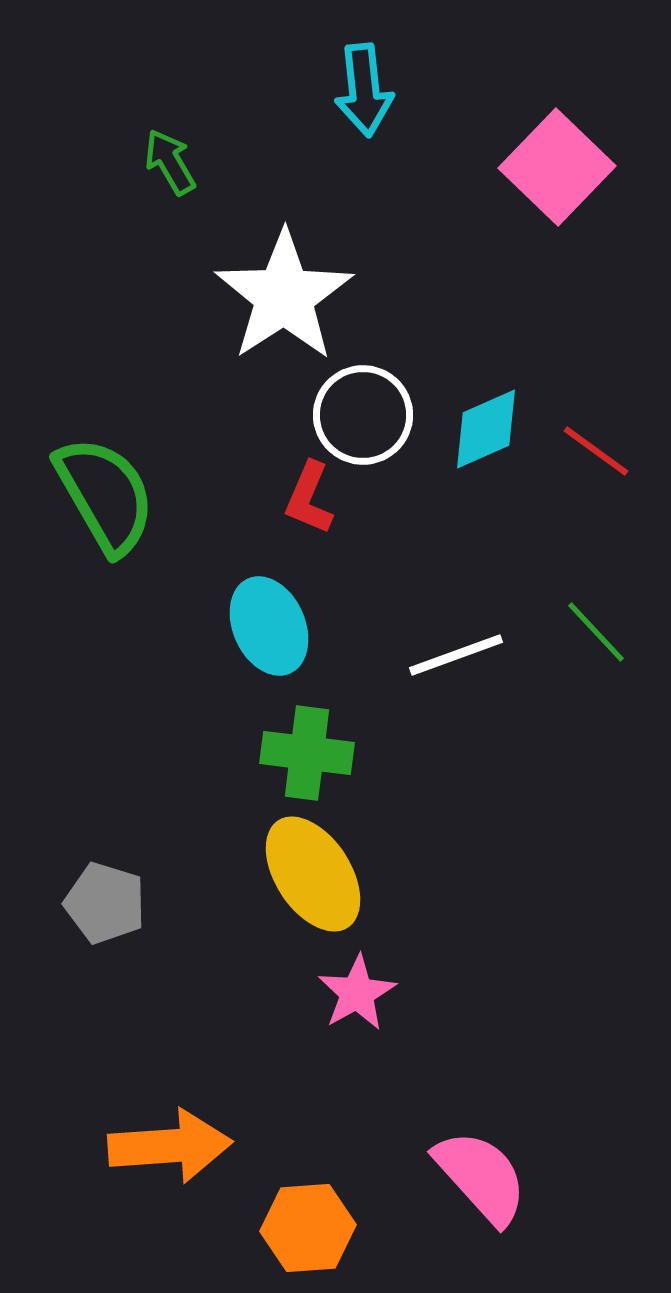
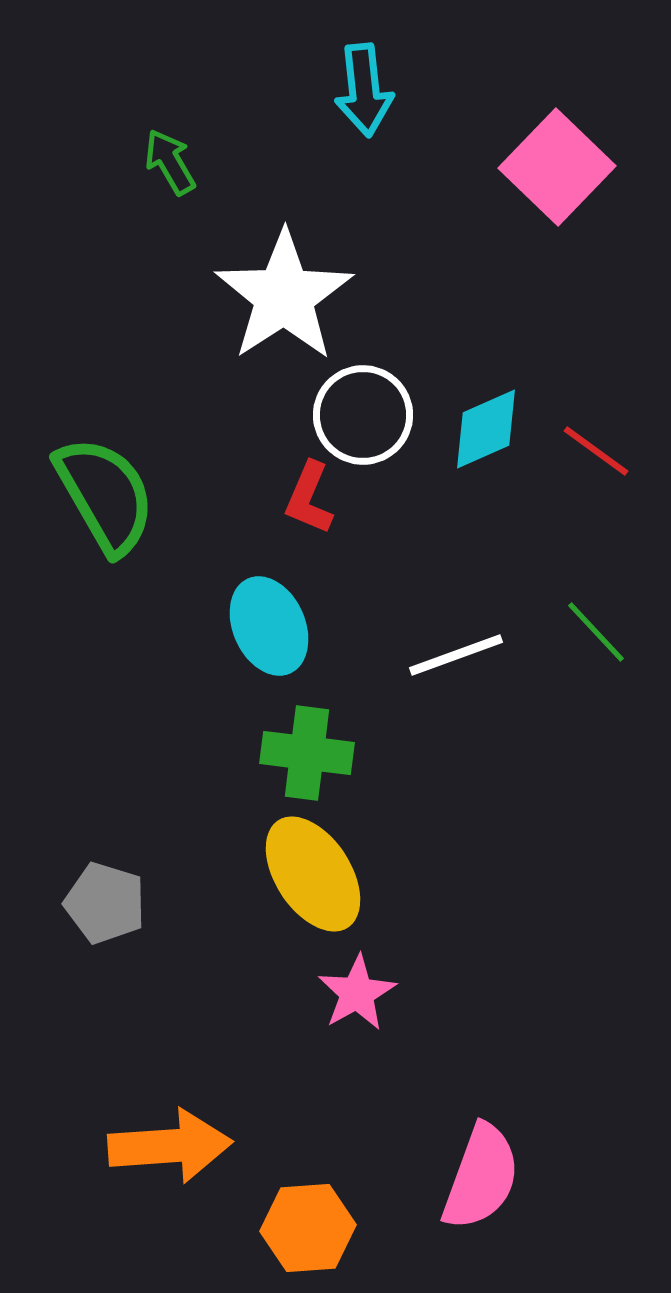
pink semicircle: rotated 62 degrees clockwise
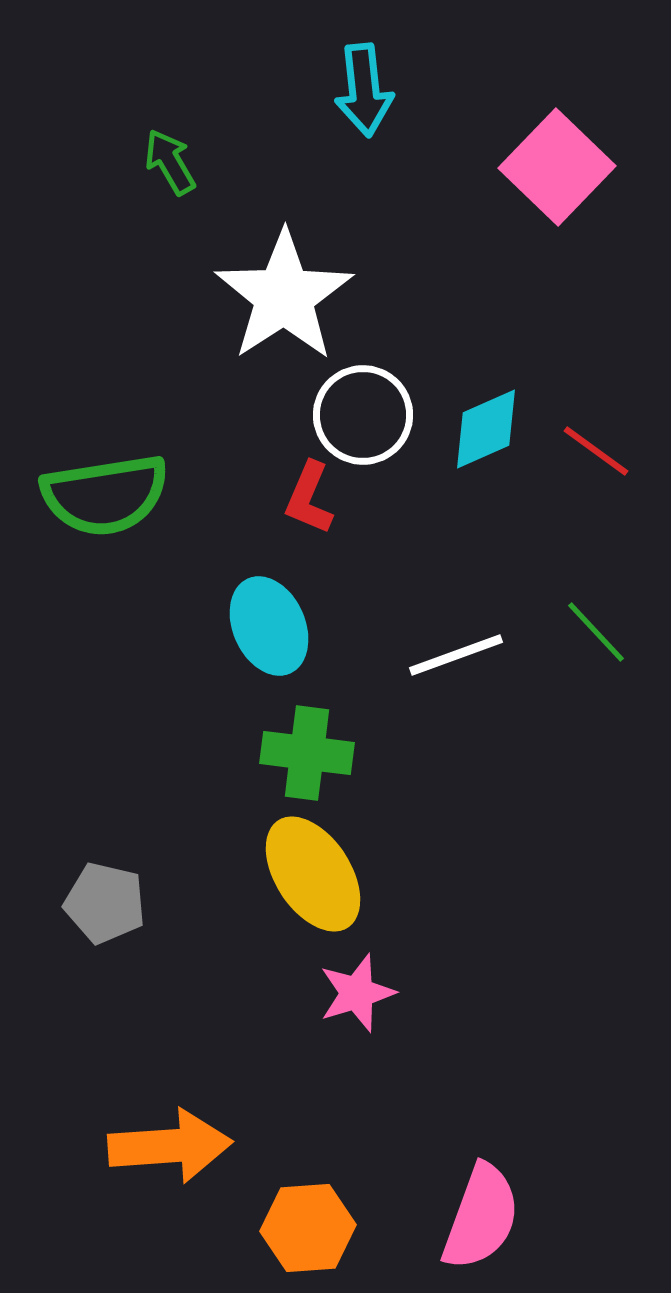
green semicircle: rotated 111 degrees clockwise
gray pentagon: rotated 4 degrees counterclockwise
pink star: rotated 12 degrees clockwise
pink semicircle: moved 40 px down
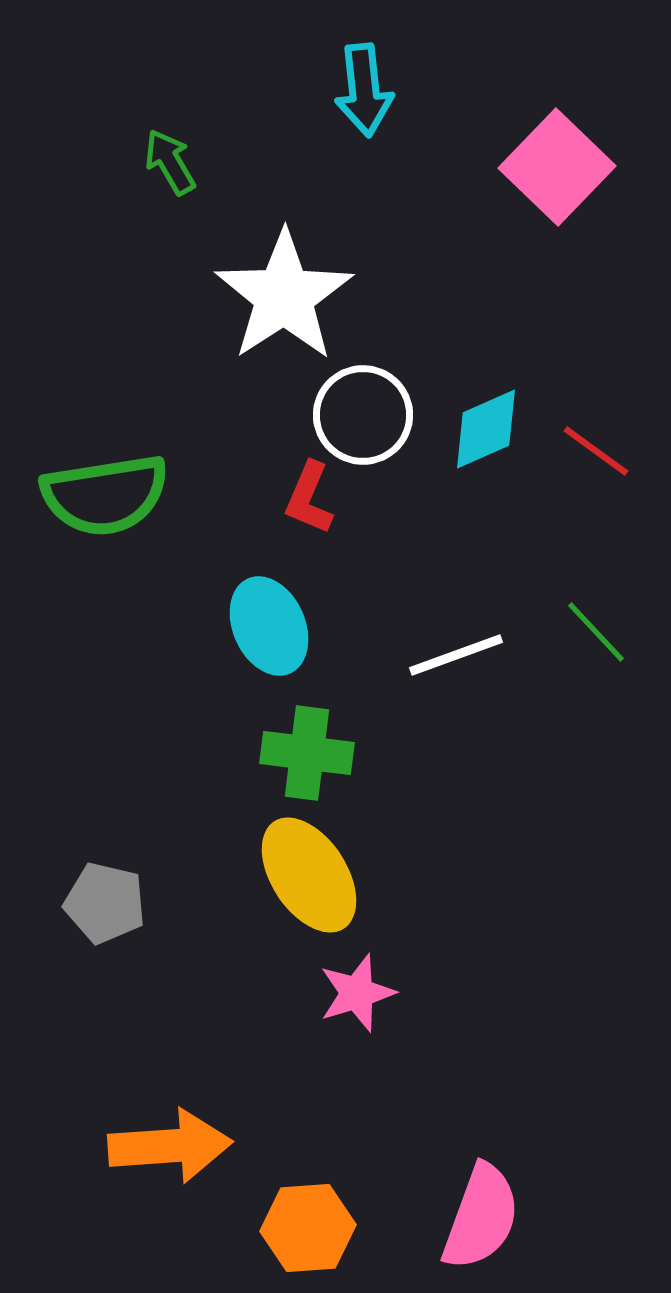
yellow ellipse: moved 4 px left, 1 px down
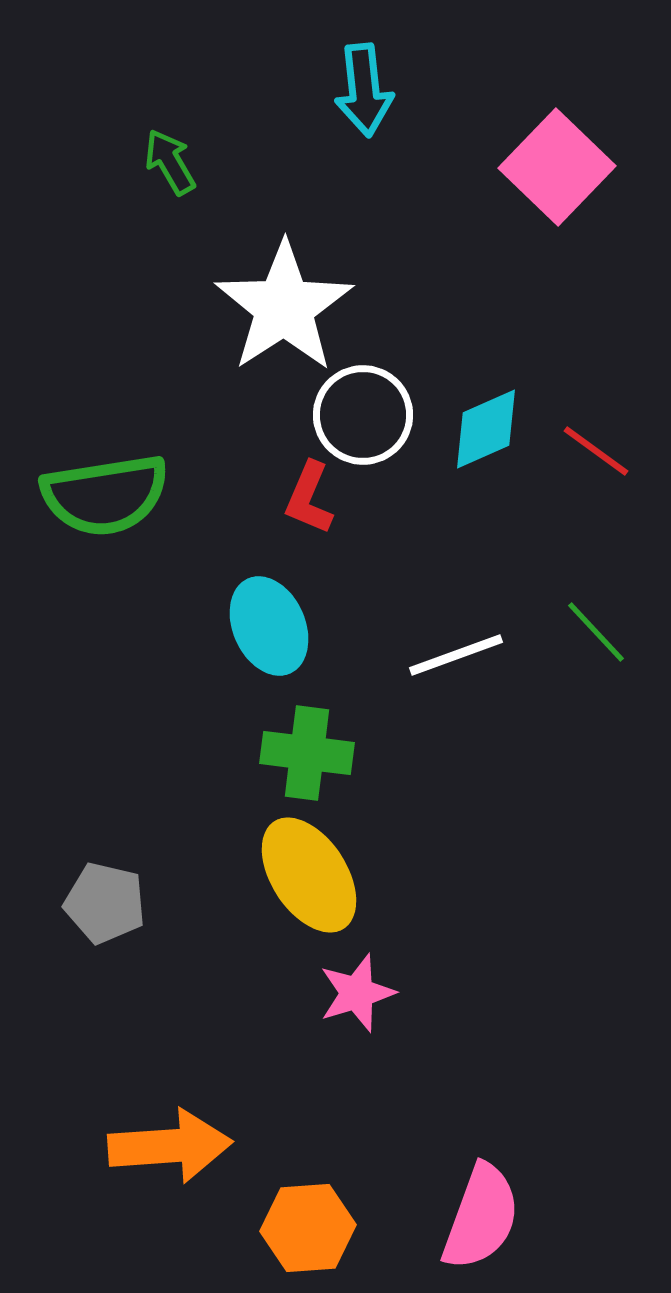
white star: moved 11 px down
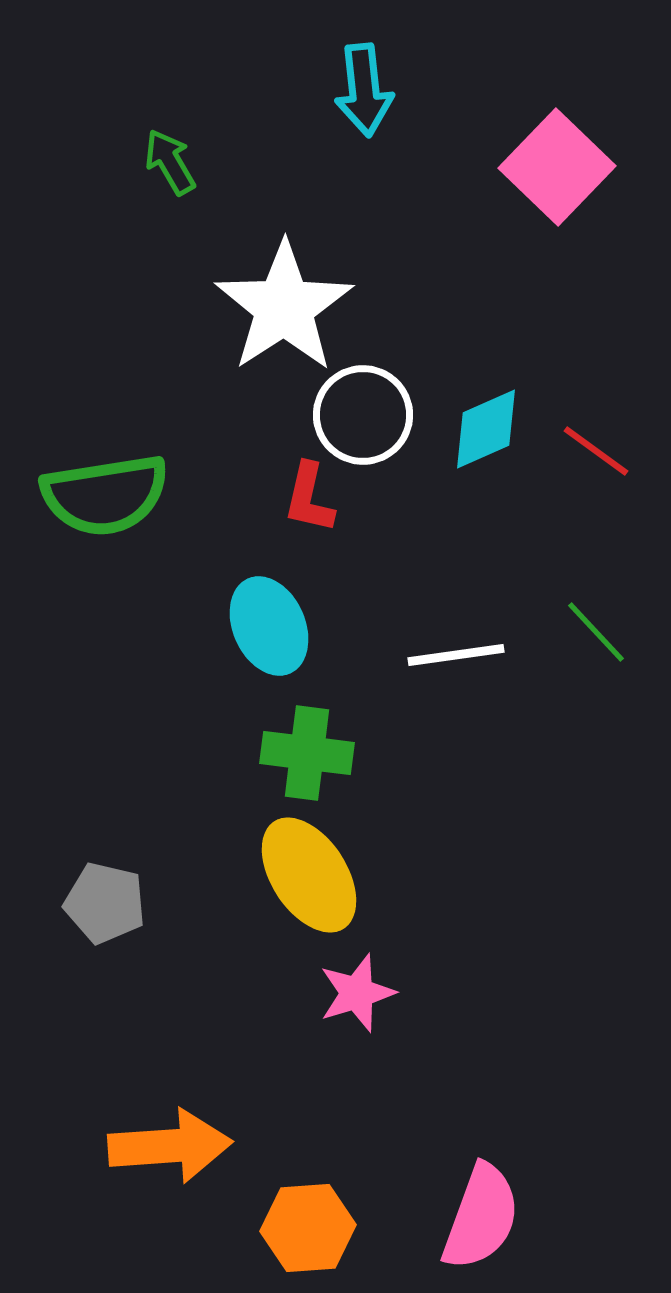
red L-shape: rotated 10 degrees counterclockwise
white line: rotated 12 degrees clockwise
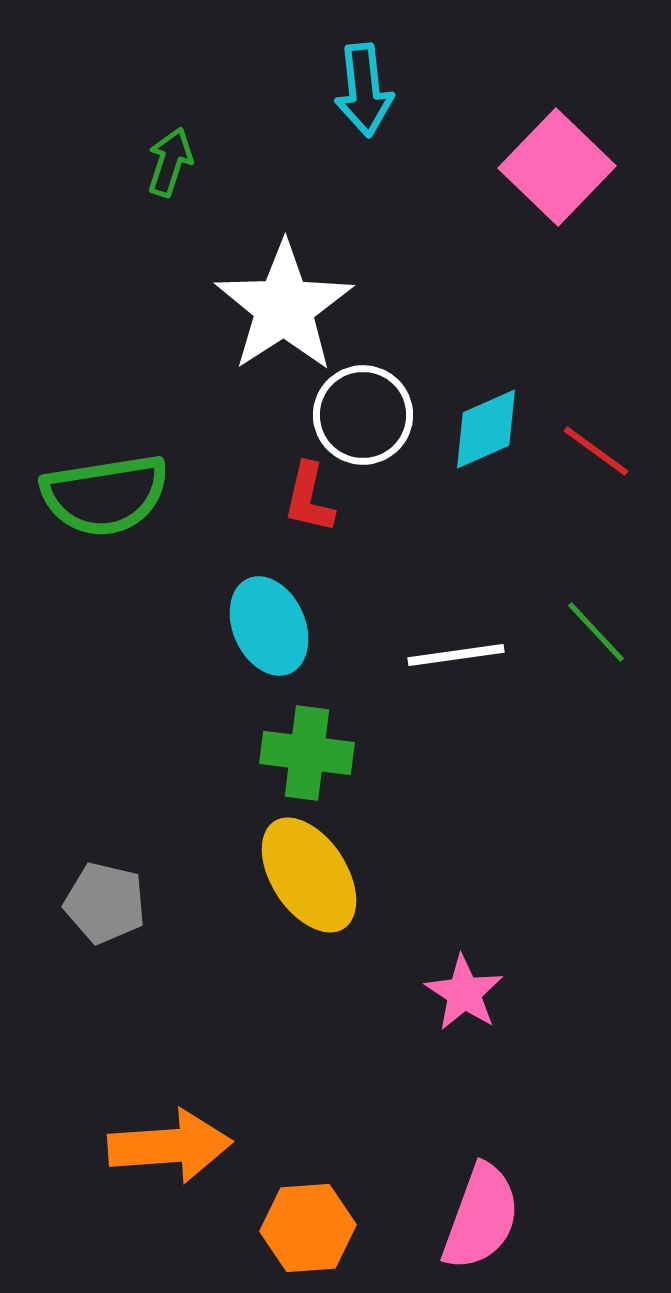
green arrow: rotated 48 degrees clockwise
pink star: moved 107 px right; rotated 22 degrees counterclockwise
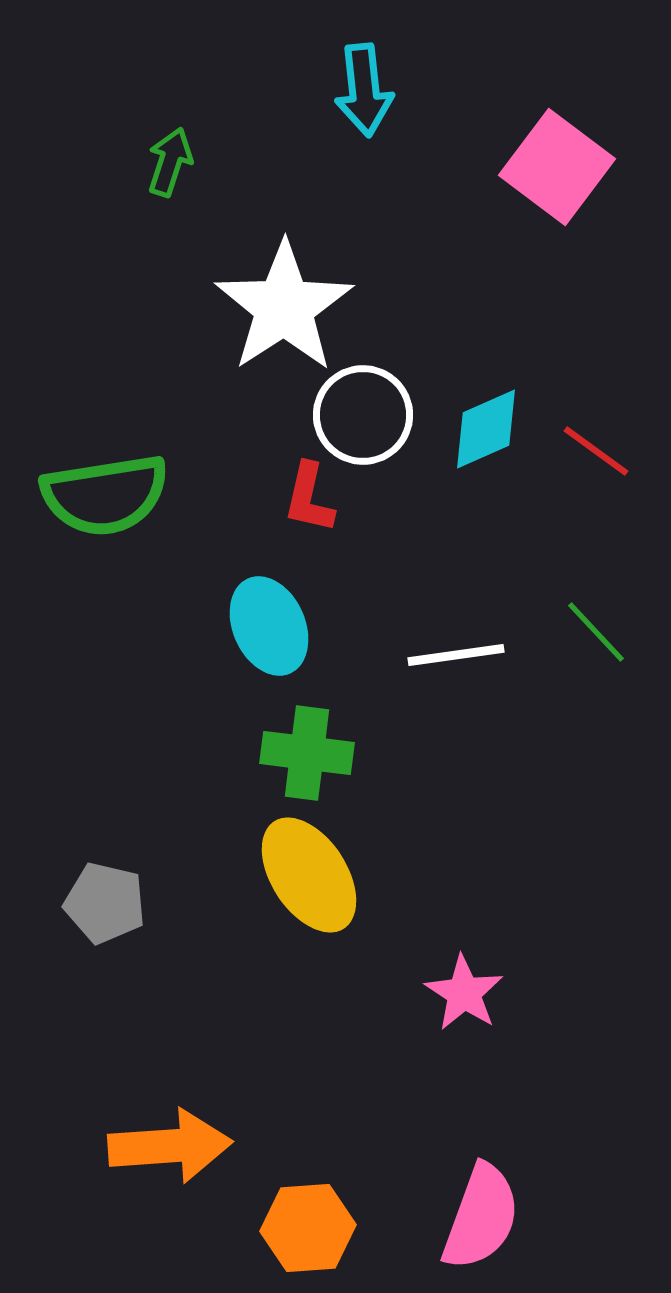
pink square: rotated 7 degrees counterclockwise
